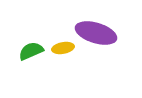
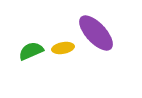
purple ellipse: rotated 30 degrees clockwise
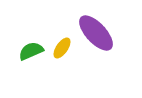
yellow ellipse: moved 1 px left; rotated 45 degrees counterclockwise
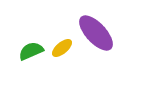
yellow ellipse: rotated 15 degrees clockwise
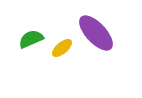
green semicircle: moved 12 px up
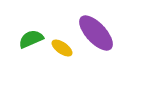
yellow ellipse: rotated 75 degrees clockwise
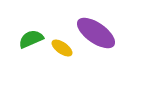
purple ellipse: rotated 12 degrees counterclockwise
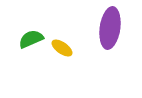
purple ellipse: moved 14 px right, 5 px up; rotated 63 degrees clockwise
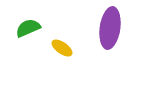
green semicircle: moved 3 px left, 11 px up
